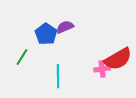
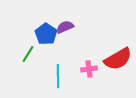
green line: moved 6 px right, 3 px up
pink cross: moved 13 px left
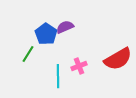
pink cross: moved 10 px left, 3 px up; rotated 14 degrees counterclockwise
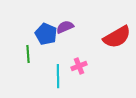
blue pentagon: rotated 10 degrees counterclockwise
green line: rotated 36 degrees counterclockwise
red semicircle: moved 1 px left, 22 px up
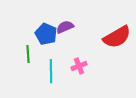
cyan line: moved 7 px left, 5 px up
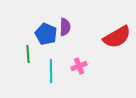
purple semicircle: rotated 114 degrees clockwise
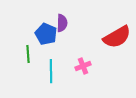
purple semicircle: moved 3 px left, 4 px up
pink cross: moved 4 px right
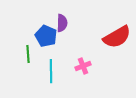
blue pentagon: moved 2 px down
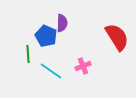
red semicircle: rotated 92 degrees counterclockwise
cyan line: rotated 55 degrees counterclockwise
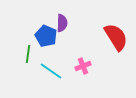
red semicircle: moved 1 px left
green line: rotated 12 degrees clockwise
